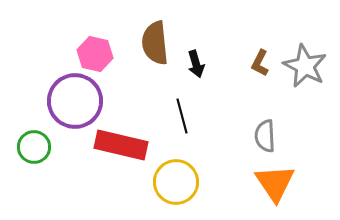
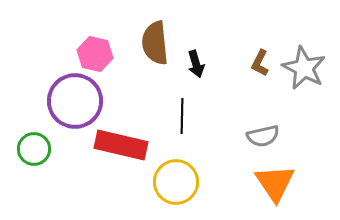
gray star: moved 1 px left, 2 px down
black line: rotated 16 degrees clockwise
gray semicircle: moved 2 px left; rotated 100 degrees counterclockwise
green circle: moved 2 px down
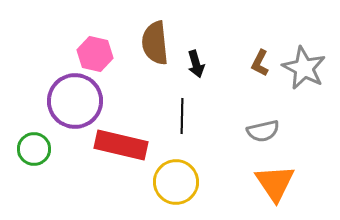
gray semicircle: moved 5 px up
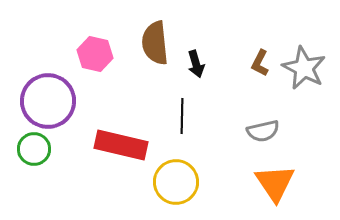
purple circle: moved 27 px left
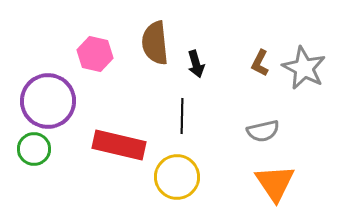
red rectangle: moved 2 px left
yellow circle: moved 1 px right, 5 px up
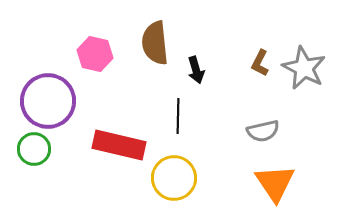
black arrow: moved 6 px down
black line: moved 4 px left
yellow circle: moved 3 px left, 1 px down
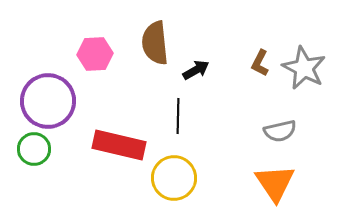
pink hexagon: rotated 16 degrees counterclockwise
black arrow: rotated 104 degrees counterclockwise
gray semicircle: moved 17 px right
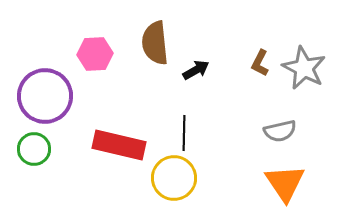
purple circle: moved 3 px left, 5 px up
black line: moved 6 px right, 17 px down
orange triangle: moved 10 px right
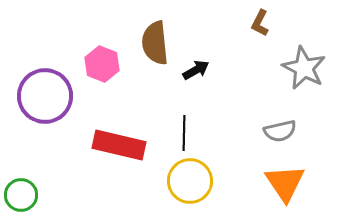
pink hexagon: moved 7 px right, 10 px down; rotated 24 degrees clockwise
brown L-shape: moved 40 px up
green circle: moved 13 px left, 46 px down
yellow circle: moved 16 px right, 3 px down
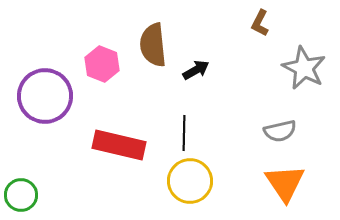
brown semicircle: moved 2 px left, 2 px down
